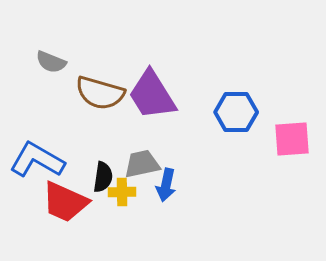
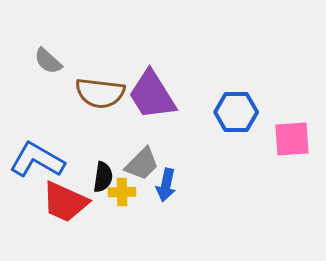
gray semicircle: moved 3 px left, 1 px up; rotated 20 degrees clockwise
brown semicircle: rotated 9 degrees counterclockwise
gray trapezoid: rotated 147 degrees clockwise
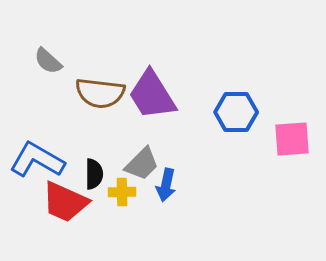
black semicircle: moved 9 px left, 3 px up; rotated 8 degrees counterclockwise
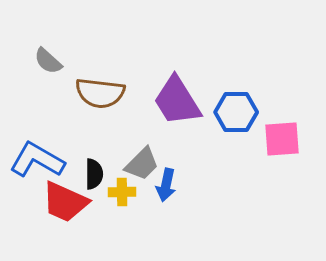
purple trapezoid: moved 25 px right, 6 px down
pink square: moved 10 px left
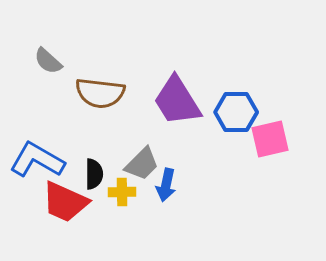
pink square: moved 12 px left; rotated 9 degrees counterclockwise
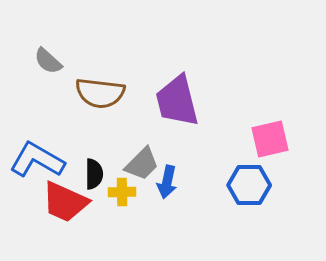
purple trapezoid: rotated 18 degrees clockwise
blue hexagon: moved 13 px right, 73 px down
blue arrow: moved 1 px right, 3 px up
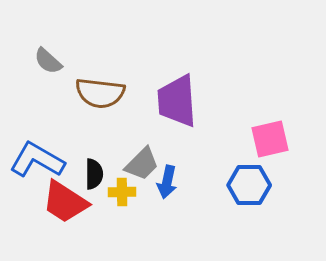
purple trapezoid: rotated 10 degrees clockwise
red trapezoid: rotated 9 degrees clockwise
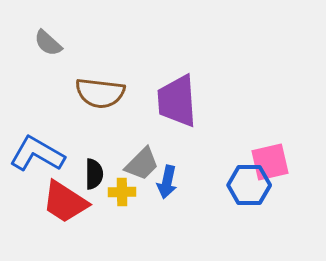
gray semicircle: moved 18 px up
pink square: moved 23 px down
blue L-shape: moved 6 px up
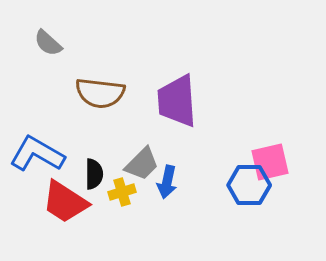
yellow cross: rotated 16 degrees counterclockwise
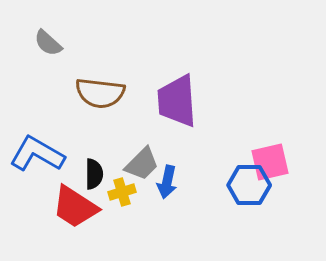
red trapezoid: moved 10 px right, 5 px down
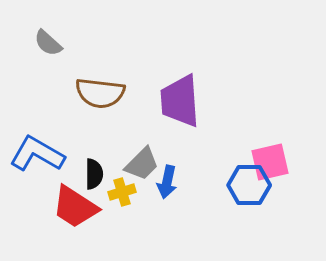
purple trapezoid: moved 3 px right
